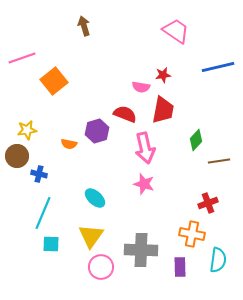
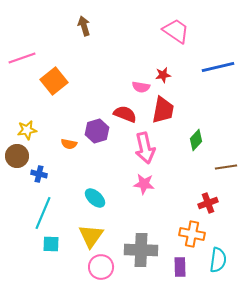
brown line: moved 7 px right, 6 px down
pink star: rotated 10 degrees counterclockwise
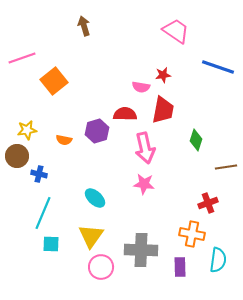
blue line: rotated 32 degrees clockwise
red semicircle: rotated 20 degrees counterclockwise
green diamond: rotated 25 degrees counterclockwise
orange semicircle: moved 5 px left, 4 px up
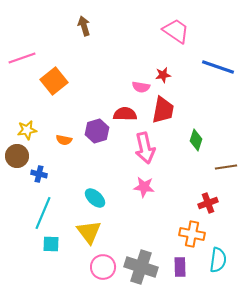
pink star: moved 3 px down
yellow triangle: moved 2 px left, 4 px up; rotated 12 degrees counterclockwise
gray cross: moved 17 px down; rotated 16 degrees clockwise
pink circle: moved 2 px right
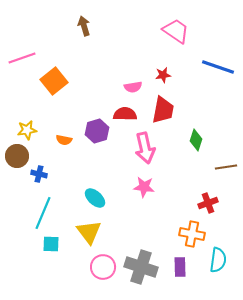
pink semicircle: moved 8 px left; rotated 18 degrees counterclockwise
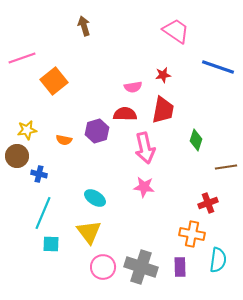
cyan ellipse: rotated 10 degrees counterclockwise
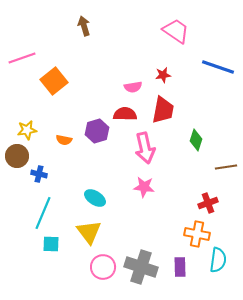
orange cross: moved 5 px right
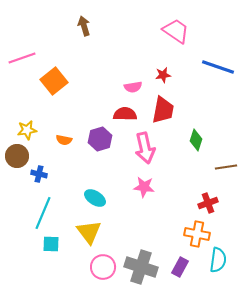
purple hexagon: moved 3 px right, 8 px down
purple rectangle: rotated 30 degrees clockwise
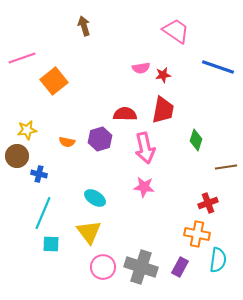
pink semicircle: moved 8 px right, 19 px up
orange semicircle: moved 3 px right, 2 px down
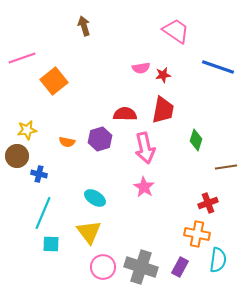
pink star: rotated 25 degrees clockwise
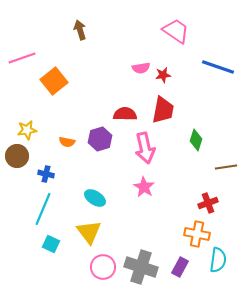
brown arrow: moved 4 px left, 4 px down
blue cross: moved 7 px right
cyan line: moved 4 px up
cyan square: rotated 24 degrees clockwise
